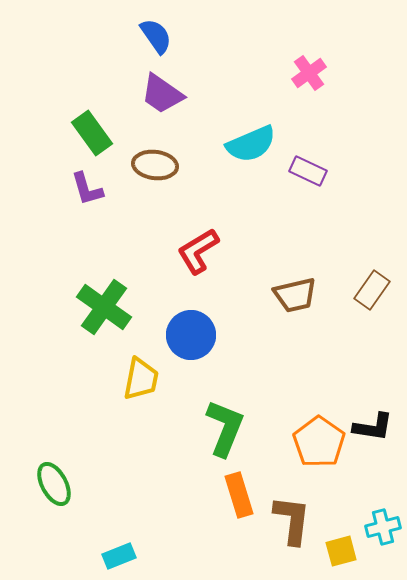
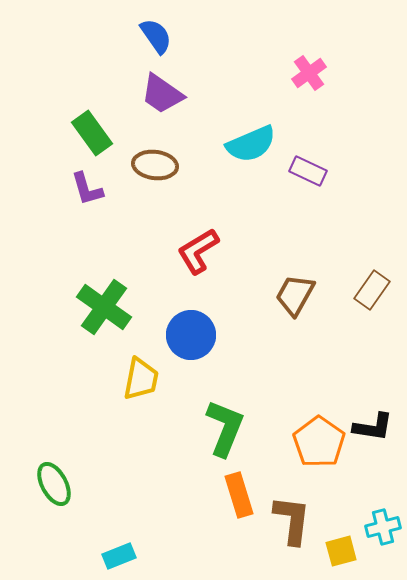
brown trapezoid: rotated 132 degrees clockwise
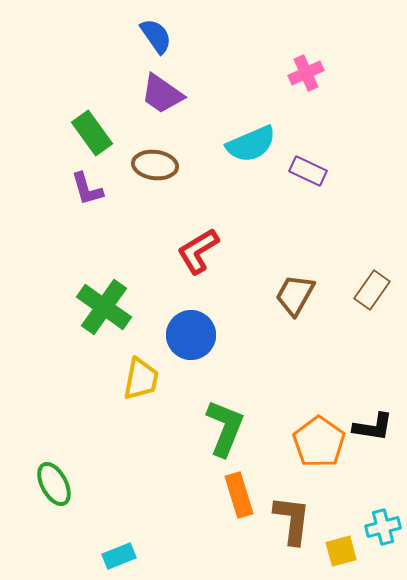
pink cross: moved 3 px left; rotated 12 degrees clockwise
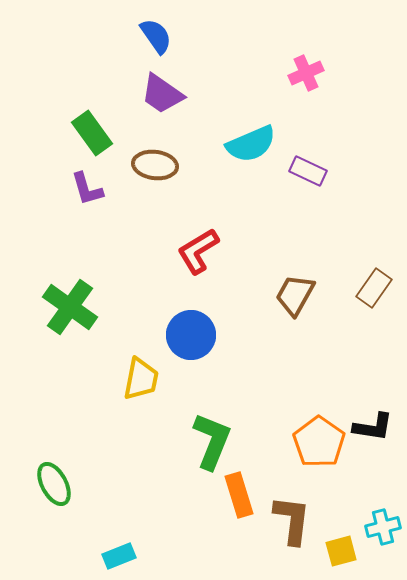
brown rectangle: moved 2 px right, 2 px up
green cross: moved 34 px left
green L-shape: moved 13 px left, 13 px down
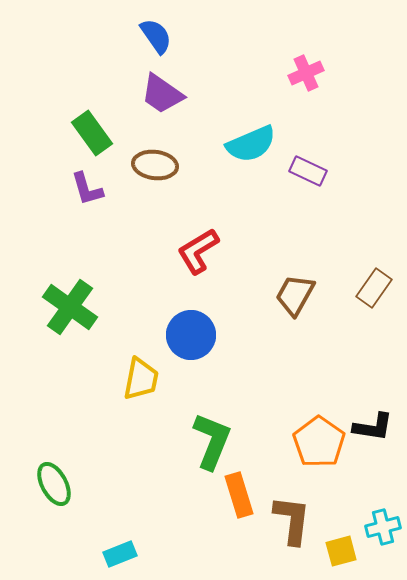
cyan rectangle: moved 1 px right, 2 px up
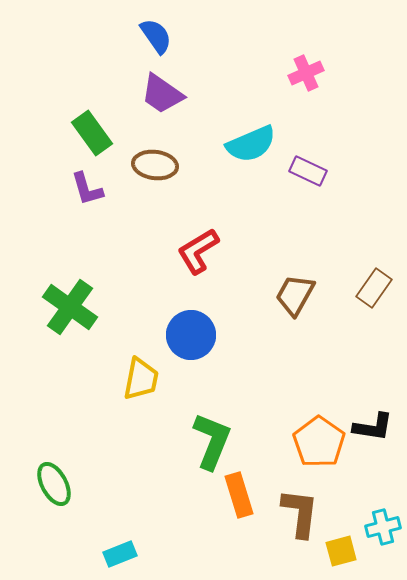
brown L-shape: moved 8 px right, 7 px up
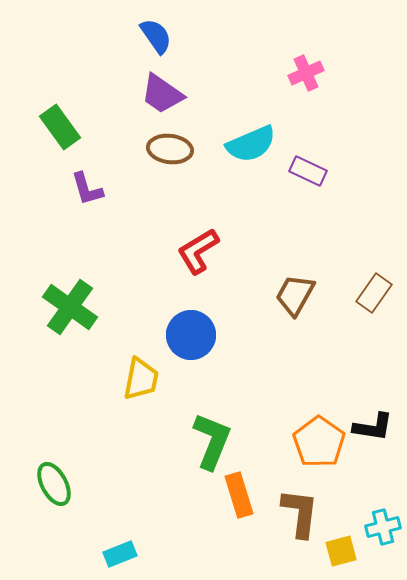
green rectangle: moved 32 px left, 6 px up
brown ellipse: moved 15 px right, 16 px up
brown rectangle: moved 5 px down
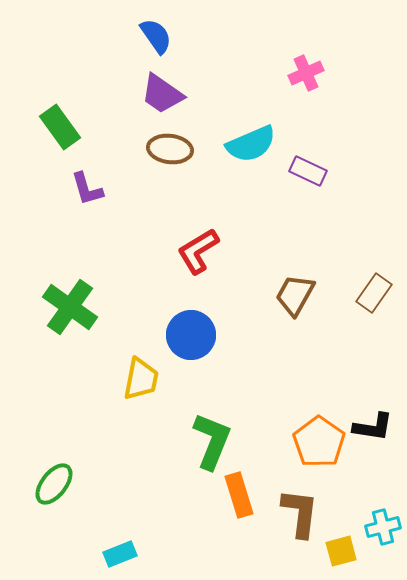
green ellipse: rotated 66 degrees clockwise
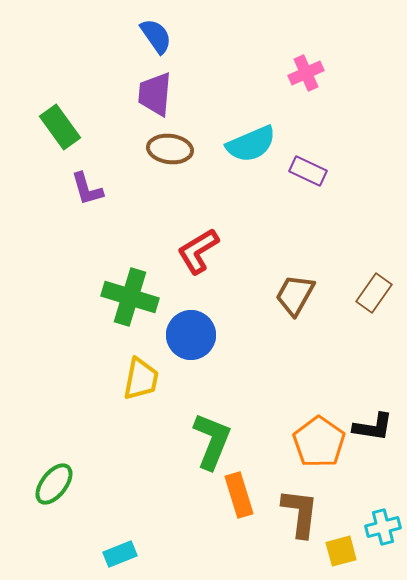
purple trapezoid: moved 7 px left; rotated 60 degrees clockwise
green cross: moved 60 px right, 10 px up; rotated 18 degrees counterclockwise
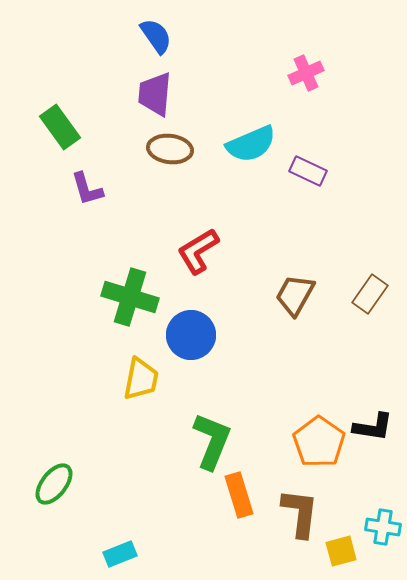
brown rectangle: moved 4 px left, 1 px down
cyan cross: rotated 24 degrees clockwise
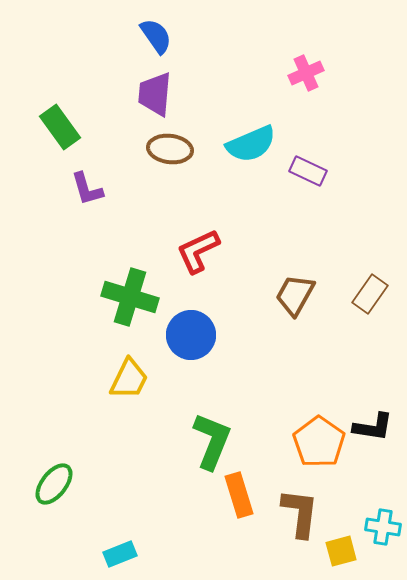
red L-shape: rotated 6 degrees clockwise
yellow trapezoid: moved 12 px left; rotated 15 degrees clockwise
